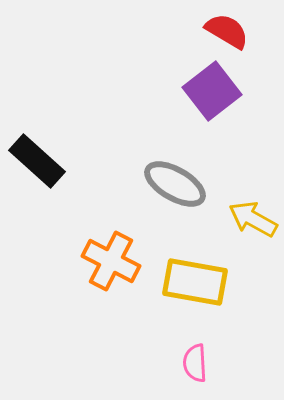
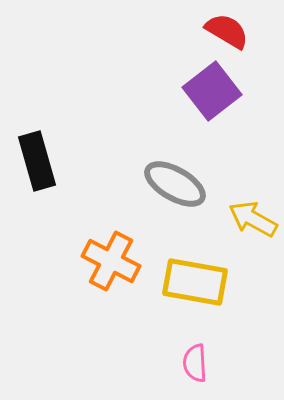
black rectangle: rotated 32 degrees clockwise
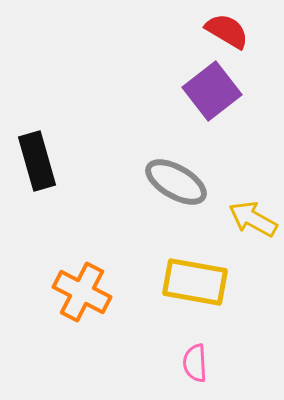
gray ellipse: moved 1 px right, 2 px up
orange cross: moved 29 px left, 31 px down
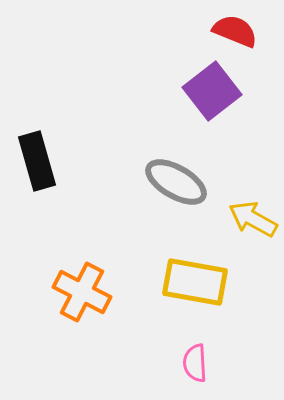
red semicircle: moved 8 px right; rotated 9 degrees counterclockwise
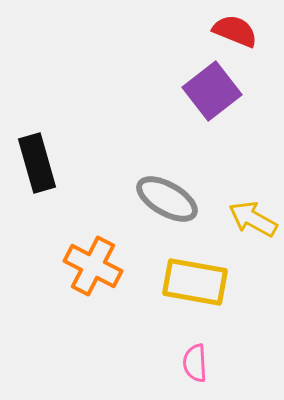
black rectangle: moved 2 px down
gray ellipse: moved 9 px left, 17 px down
orange cross: moved 11 px right, 26 px up
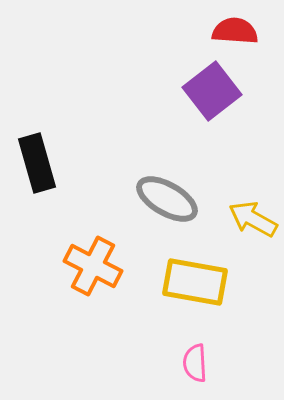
red semicircle: rotated 18 degrees counterclockwise
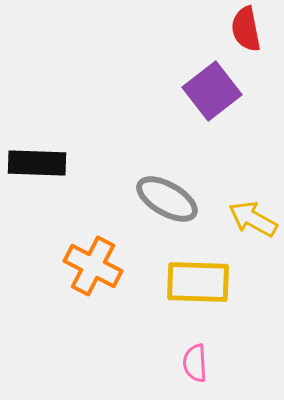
red semicircle: moved 11 px right, 2 px up; rotated 105 degrees counterclockwise
black rectangle: rotated 72 degrees counterclockwise
yellow rectangle: moved 3 px right; rotated 8 degrees counterclockwise
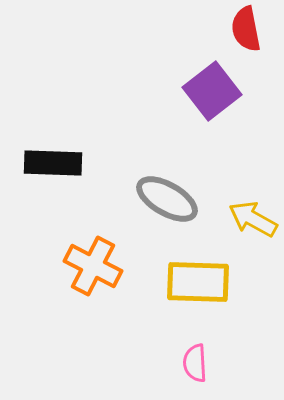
black rectangle: moved 16 px right
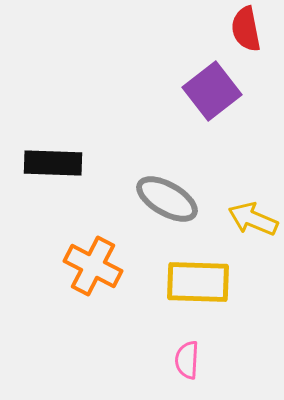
yellow arrow: rotated 6 degrees counterclockwise
pink semicircle: moved 8 px left, 3 px up; rotated 6 degrees clockwise
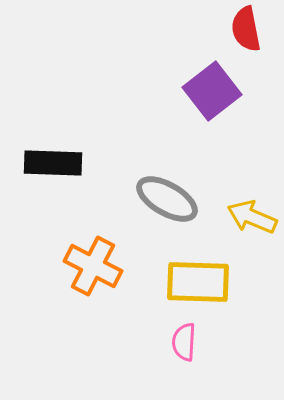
yellow arrow: moved 1 px left, 2 px up
pink semicircle: moved 3 px left, 18 px up
